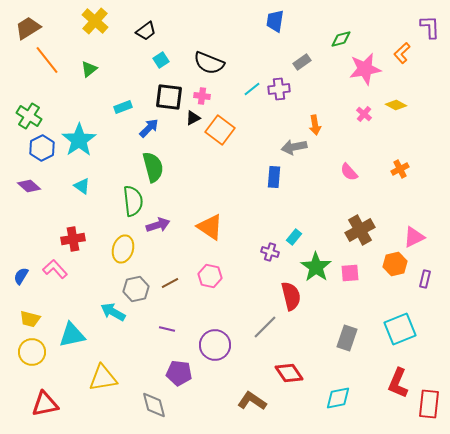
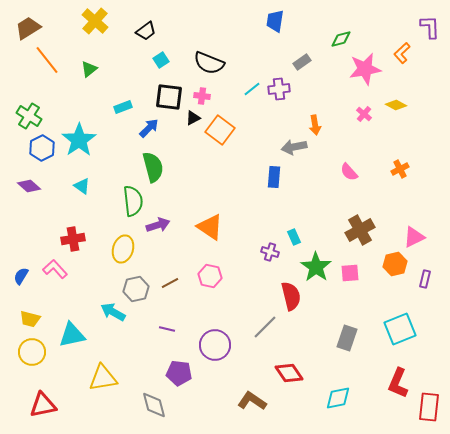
cyan rectangle at (294, 237): rotated 63 degrees counterclockwise
red triangle at (45, 404): moved 2 px left, 1 px down
red rectangle at (429, 404): moved 3 px down
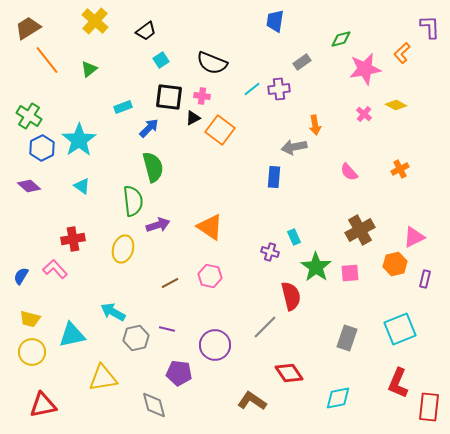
black semicircle at (209, 63): moved 3 px right
gray hexagon at (136, 289): moved 49 px down
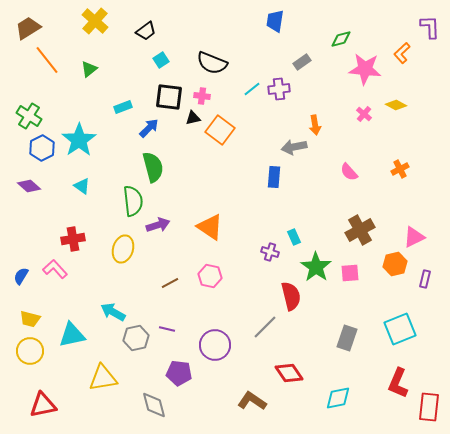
pink star at (365, 69): rotated 16 degrees clockwise
black triangle at (193, 118): rotated 14 degrees clockwise
yellow circle at (32, 352): moved 2 px left, 1 px up
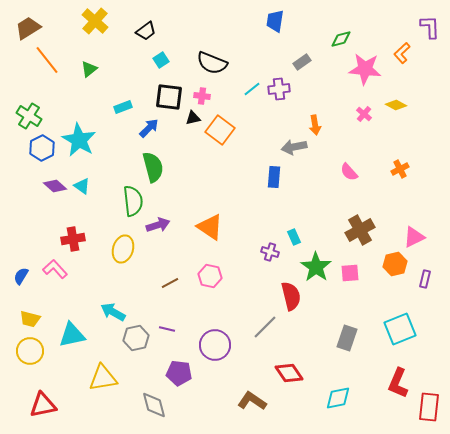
cyan star at (79, 140): rotated 8 degrees counterclockwise
purple diamond at (29, 186): moved 26 px right
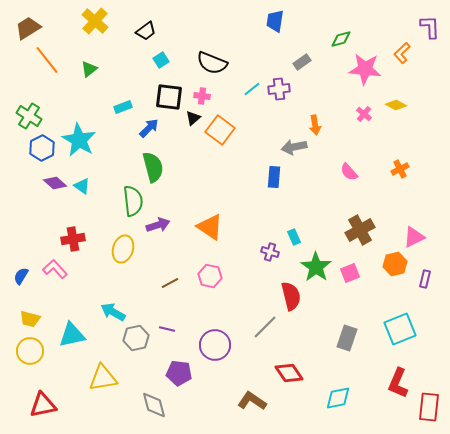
black triangle at (193, 118): rotated 28 degrees counterclockwise
purple diamond at (55, 186): moved 3 px up
pink square at (350, 273): rotated 18 degrees counterclockwise
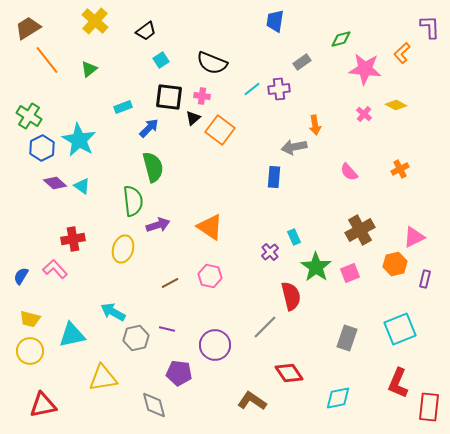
purple cross at (270, 252): rotated 30 degrees clockwise
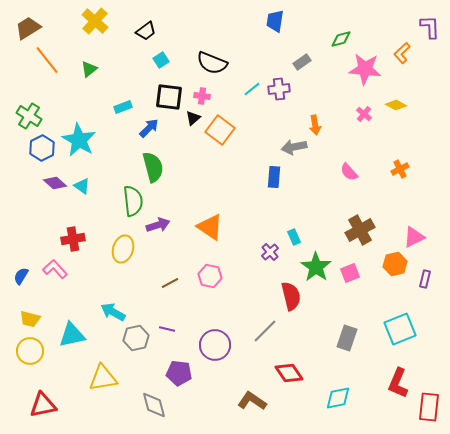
gray line at (265, 327): moved 4 px down
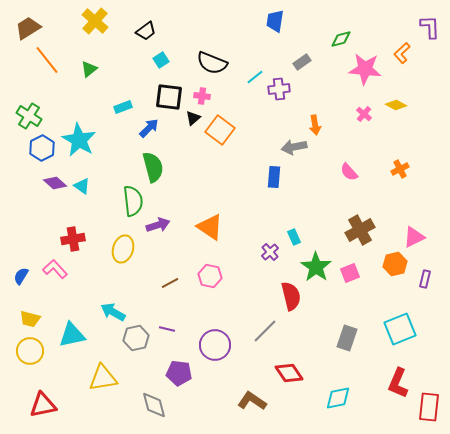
cyan line at (252, 89): moved 3 px right, 12 px up
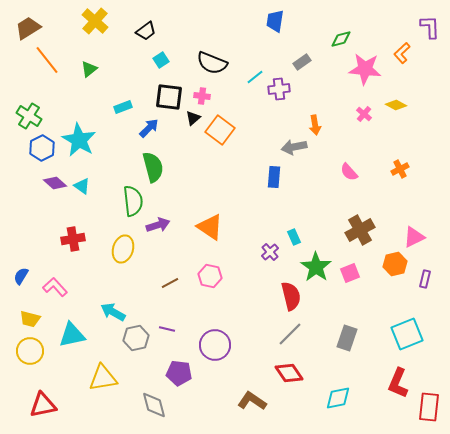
pink L-shape at (55, 269): moved 18 px down
cyan square at (400, 329): moved 7 px right, 5 px down
gray line at (265, 331): moved 25 px right, 3 px down
